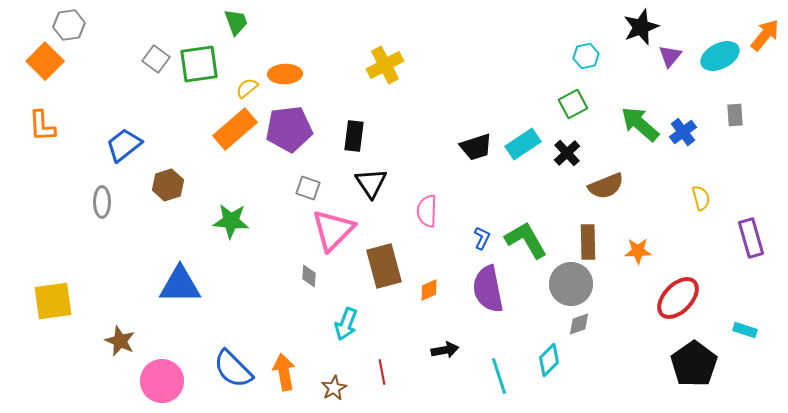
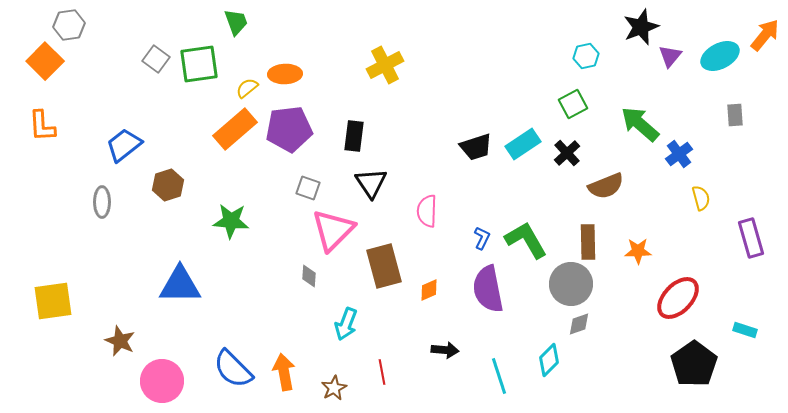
blue cross at (683, 132): moved 4 px left, 22 px down
black arrow at (445, 350): rotated 16 degrees clockwise
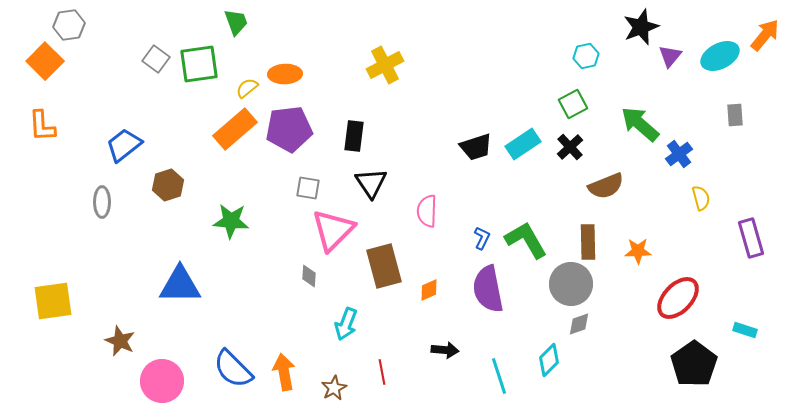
black cross at (567, 153): moved 3 px right, 6 px up
gray square at (308, 188): rotated 10 degrees counterclockwise
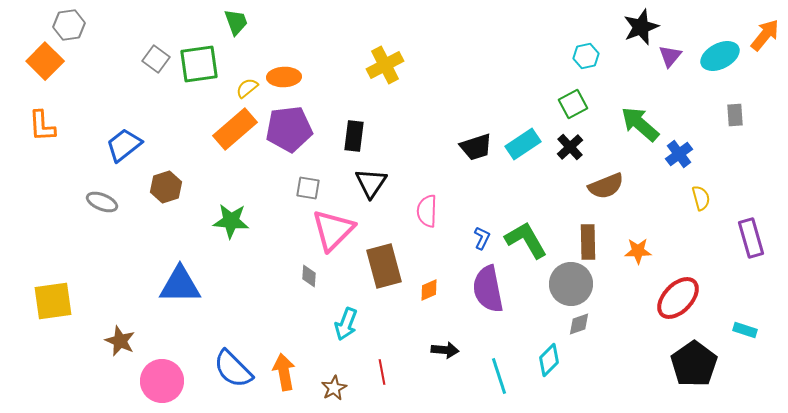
orange ellipse at (285, 74): moved 1 px left, 3 px down
black triangle at (371, 183): rotated 8 degrees clockwise
brown hexagon at (168, 185): moved 2 px left, 2 px down
gray ellipse at (102, 202): rotated 68 degrees counterclockwise
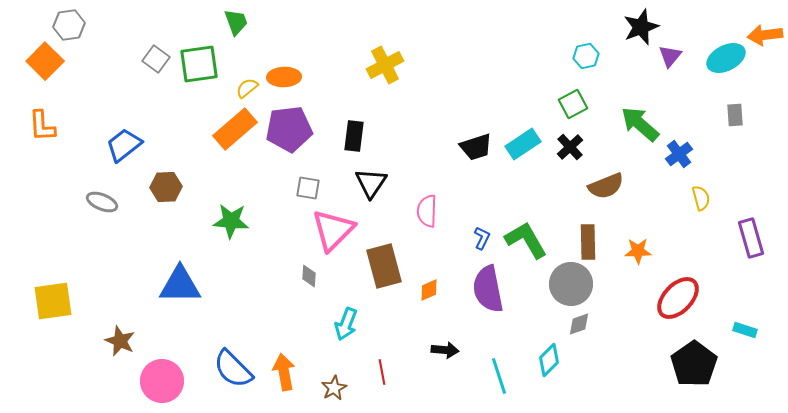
orange arrow at (765, 35): rotated 136 degrees counterclockwise
cyan ellipse at (720, 56): moved 6 px right, 2 px down
brown hexagon at (166, 187): rotated 16 degrees clockwise
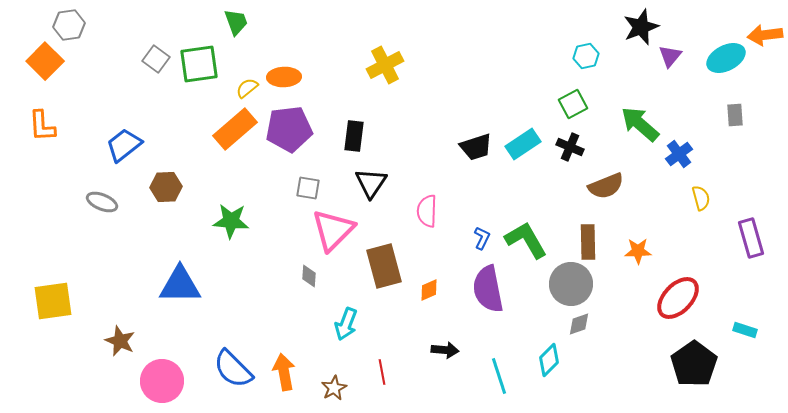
black cross at (570, 147): rotated 24 degrees counterclockwise
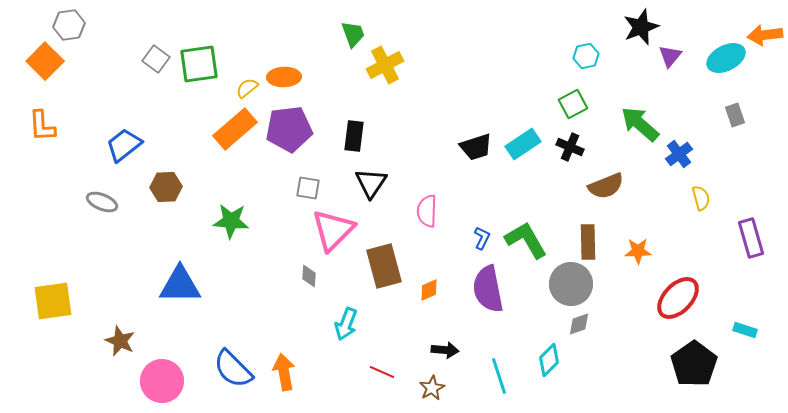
green trapezoid at (236, 22): moved 117 px right, 12 px down
gray rectangle at (735, 115): rotated 15 degrees counterclockwise
red line at (382, 372): rotated 55 degrees counterclockwise
brown star at (334, 388): moved 98 px right
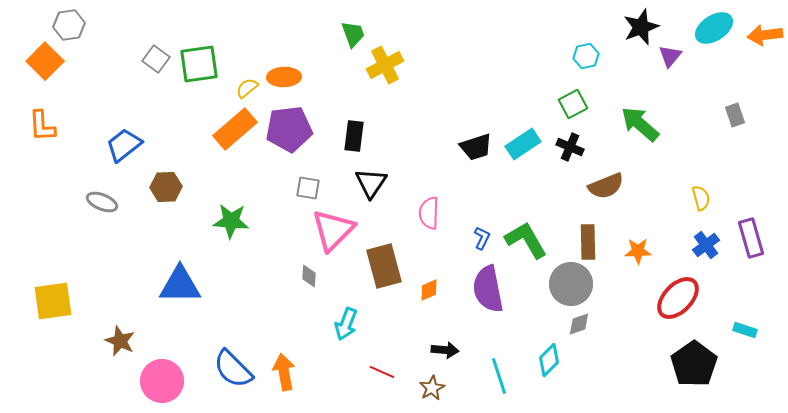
cyan ellipse at (726, 58): moved 12 px left, 30 px up; rotated 6 degrees counterclockwise
blue cross at (679, 154): moved 27 px right, 91 px down
pink semicircle at (427, 211): moved 2 px right, 2 px down
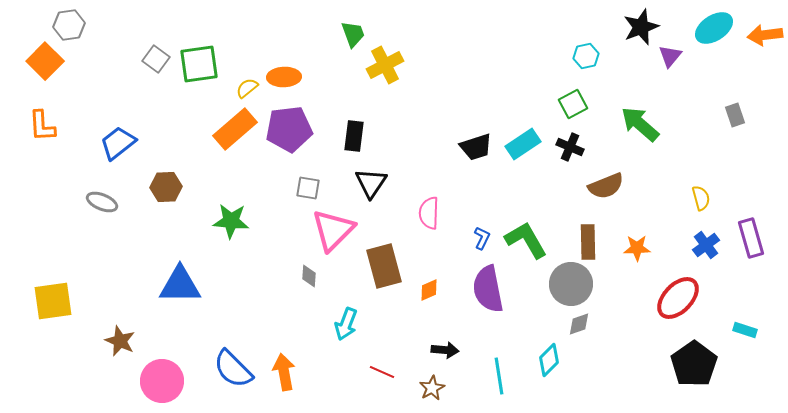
blue trapezoid at (124, 145): moved 6 px left, 2 px up
orange star at (638, 251): moved 1 px left, 3 px up
cyan line at (499, 376): rotated 9 degrees clockwise
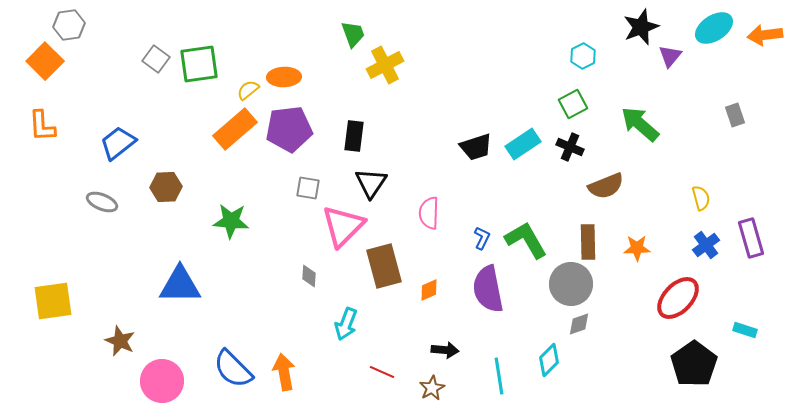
cyan hexagon at (586, 56): moved 3 px left; rotated 15 degrees counterclockwise
yellow semicircle at (247, 88): moved 1 px right, 2 px down
pink triangle at (333, 230): moved 10 px right, 4 px up
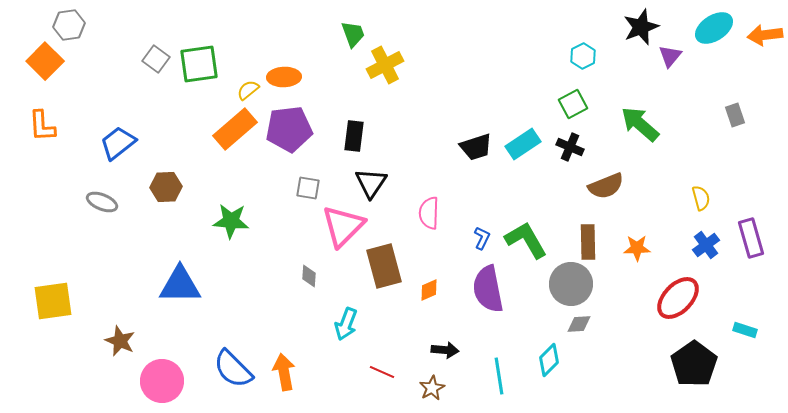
gray diamond at (579, 324): rotated 15 degrees clockwise
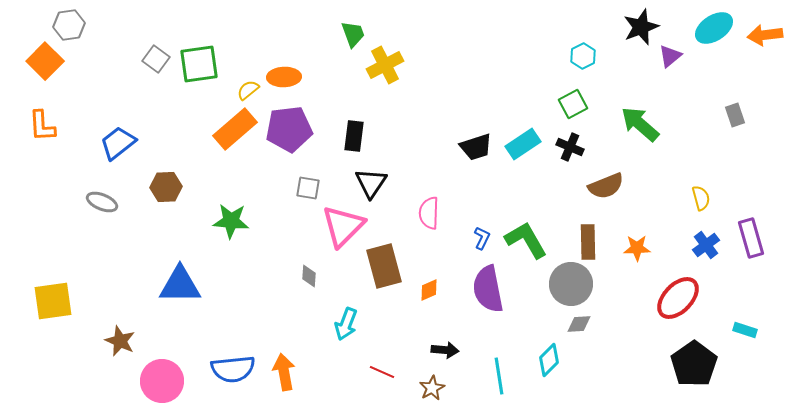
purple triangle at (670, 56): rotated 10 degrees clockwise
blue semicircle at (233, 369): rotated 51 degrees counterclockwise
